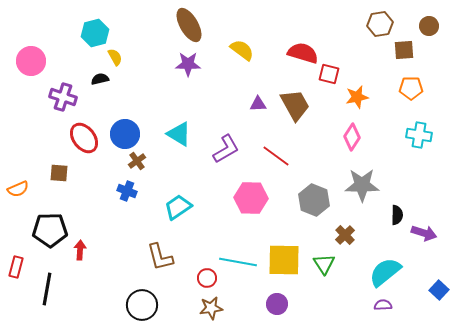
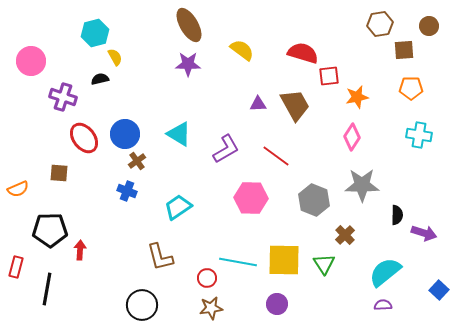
red square at (329, 74): moved 2 px down; rotated 20 degrees counterclockwise
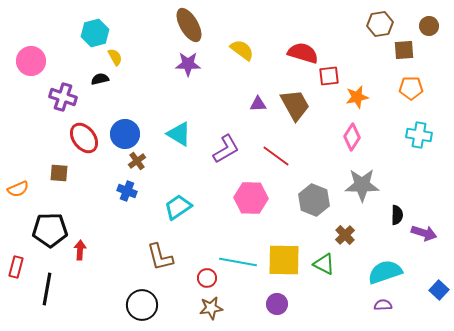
green triangle at (324, 264): rotated 30 degrees counterclockwise
cyan semicircle at (385, 272): rotated 20 degrees clockwise
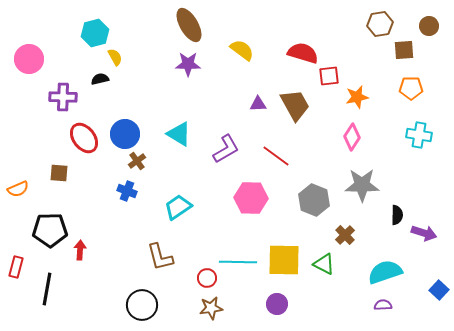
pink circle at (31, 61): moved 2 px left, 2 px up
purple cross at (63, 97): rotated 16 degrees counterclockwise
cyan line at (238, 262): rotated 9 degrees counterclockwise
